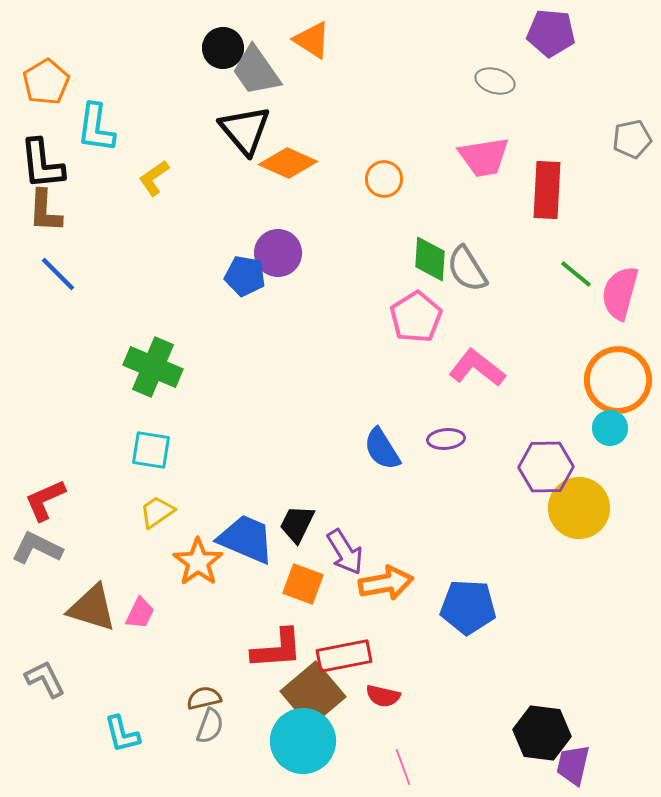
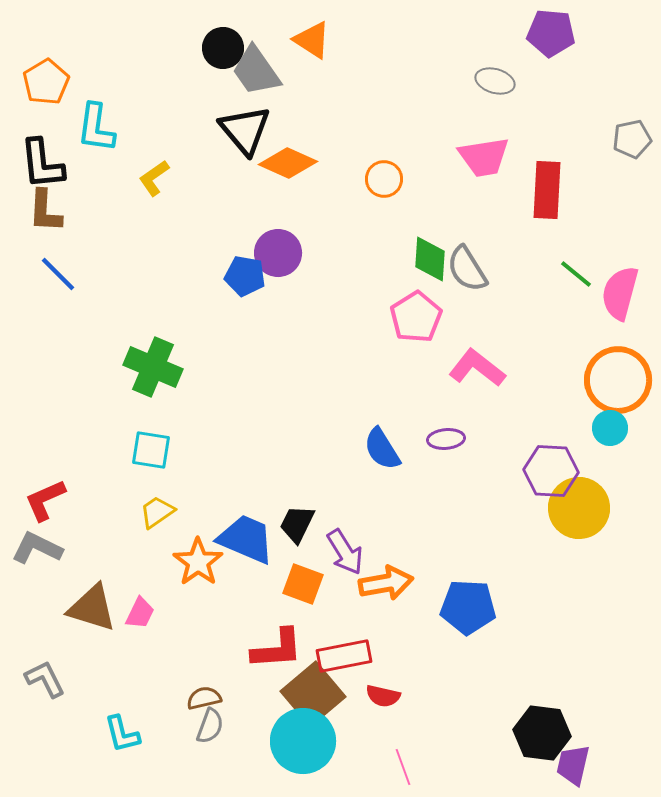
purple hexagon at (546, 467): moved 5 px right, 4 px down; rotated 4 degrees clockwise
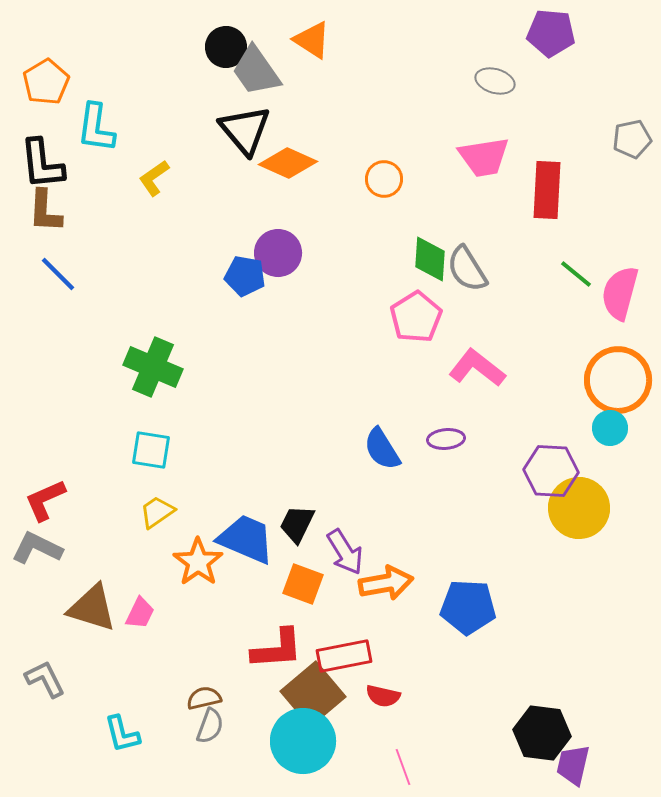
black circle at (223, 48): moved 3 px right, 1 px up
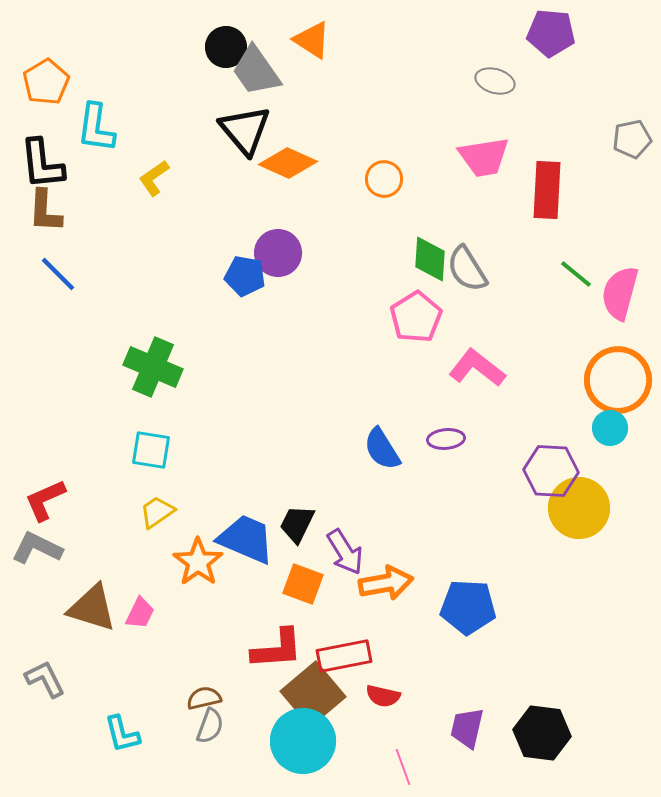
purple trapezoid at (573, 765): moved 106 px left, 37 px up
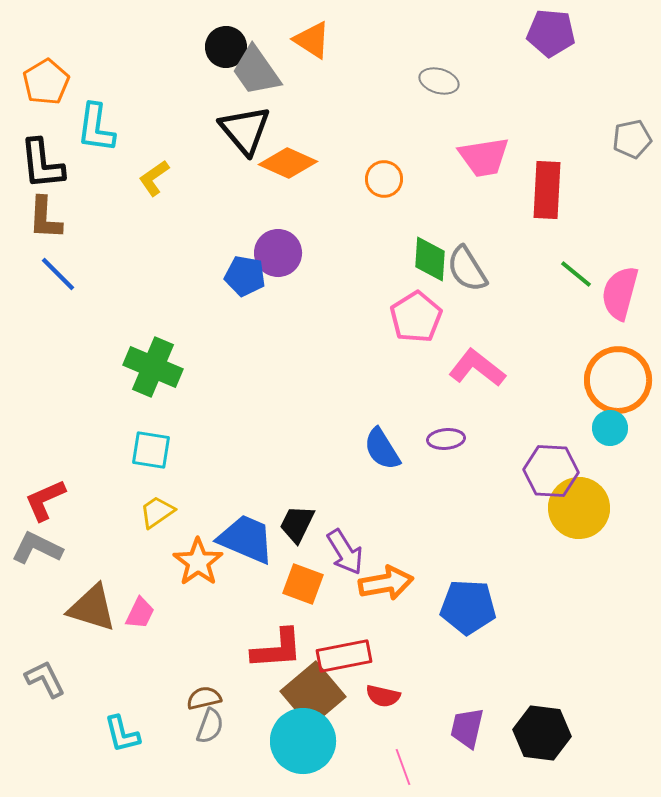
gray ellipse at (495, 81): moved 56 px left
brown L-shape at (45, 211): moved 7 px down
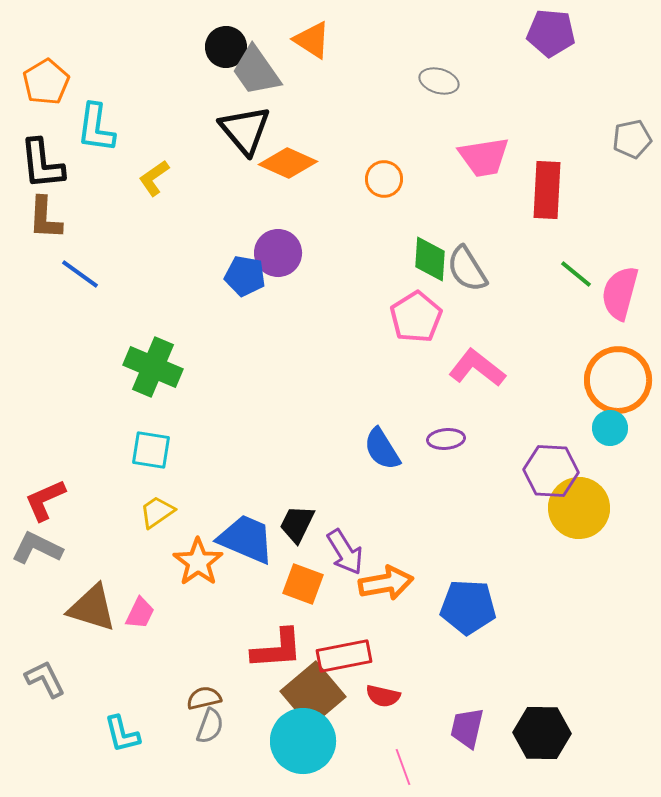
blue line at (58, 274): moved 22 px right; rotated 9 degrees counterclockwise
black hexagon at (542, 733): rotated 6 degrees counterclockwise
